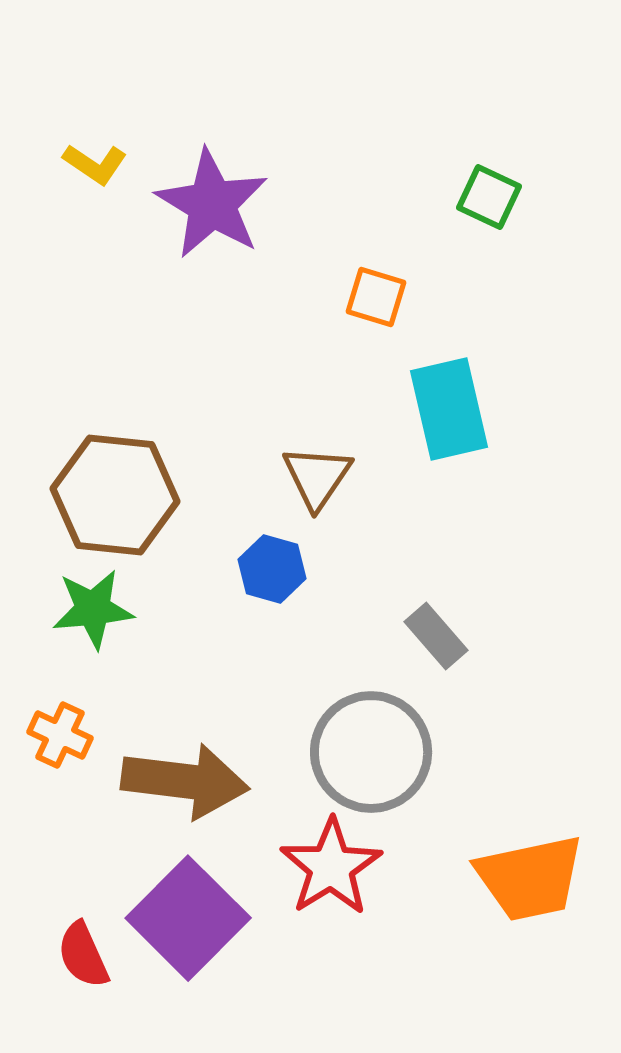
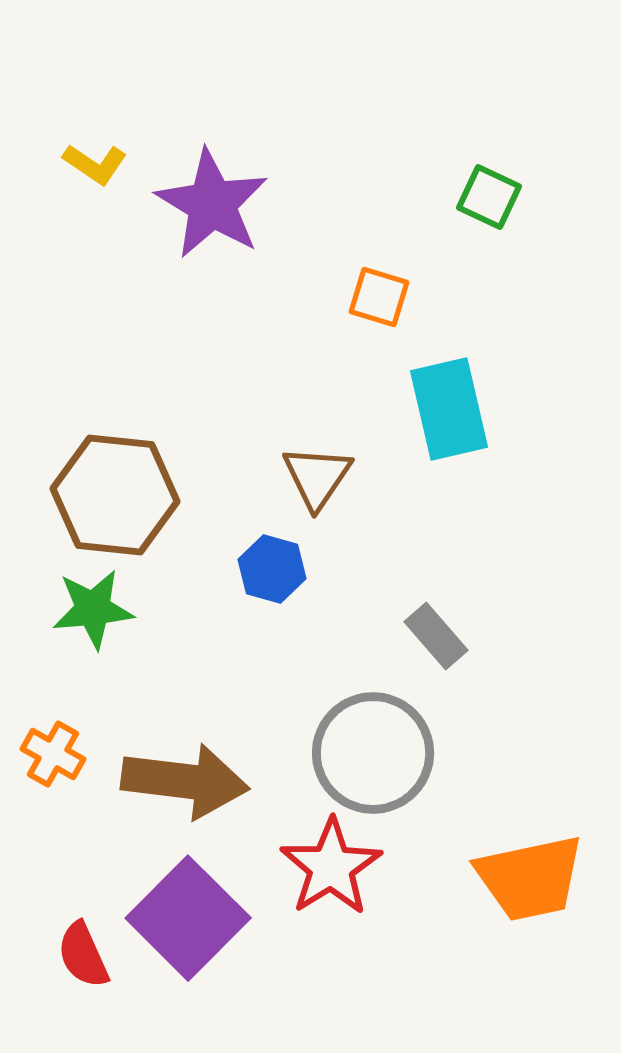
orange square: moved 3 px right
orange cross: moved 7 px left, 19 px down; rotated 4 degrees clockwise
gray circle: moved 2 px right, 1 px down
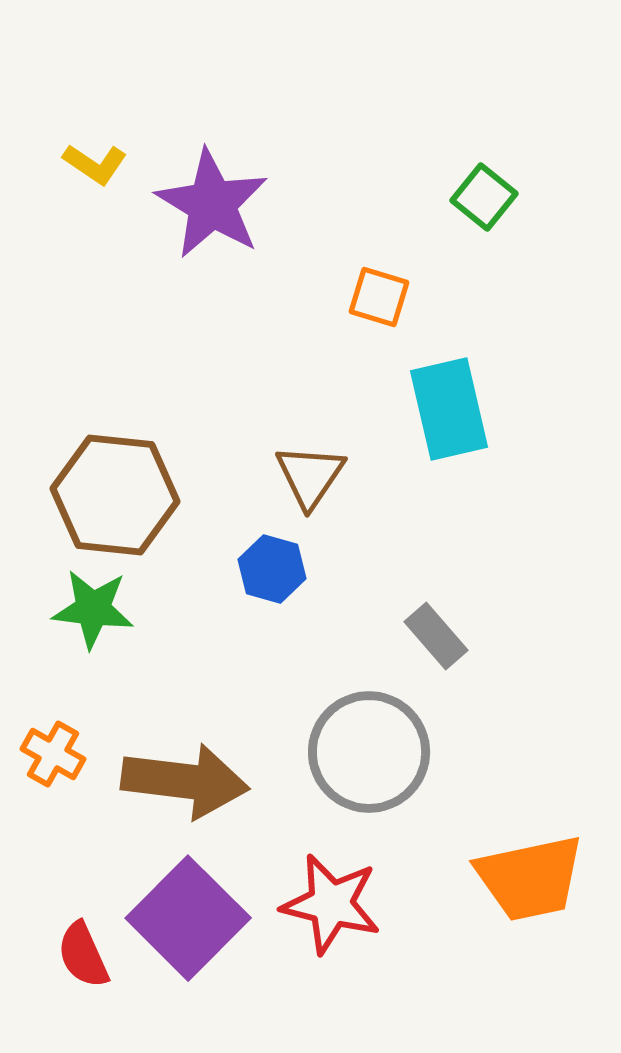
green square: moved 5 px left; rotated 14 degrees clockwise
brown triangle: moved 7 px left, 1 px up
green star: rotated 12 degrees clockwise
gray circle: moved 4 px left, 1 px up
red star: moved 37 px down; rotated 26 degrees counterclockwise
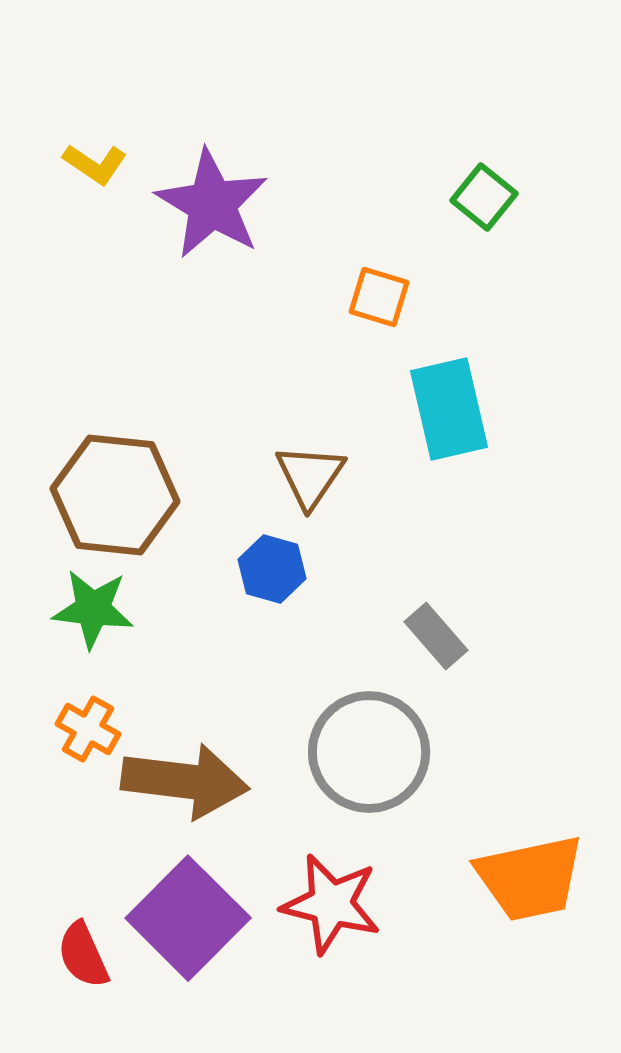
orange cross: moved 35 px right, 25 px up
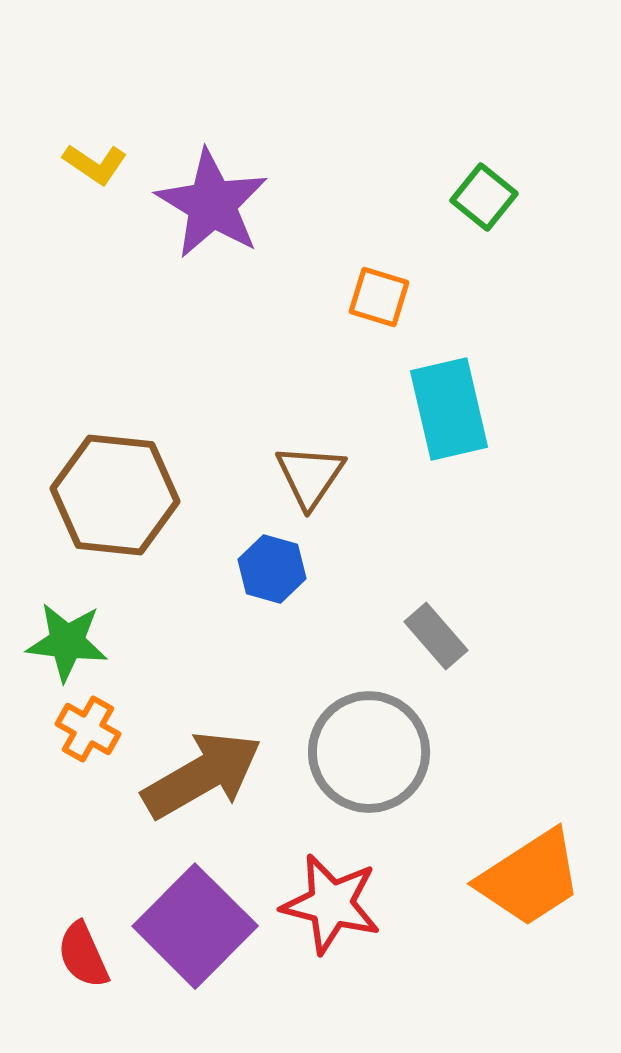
green star: moved 26 px left, 33 px down
brown arrow: moved 17 px right, 6 px up; rotated 37 degrees counterclockwise
orange trapezoid: rotated 21 degrees counterclockwise
purple square: moved 7 px right, 8 px down
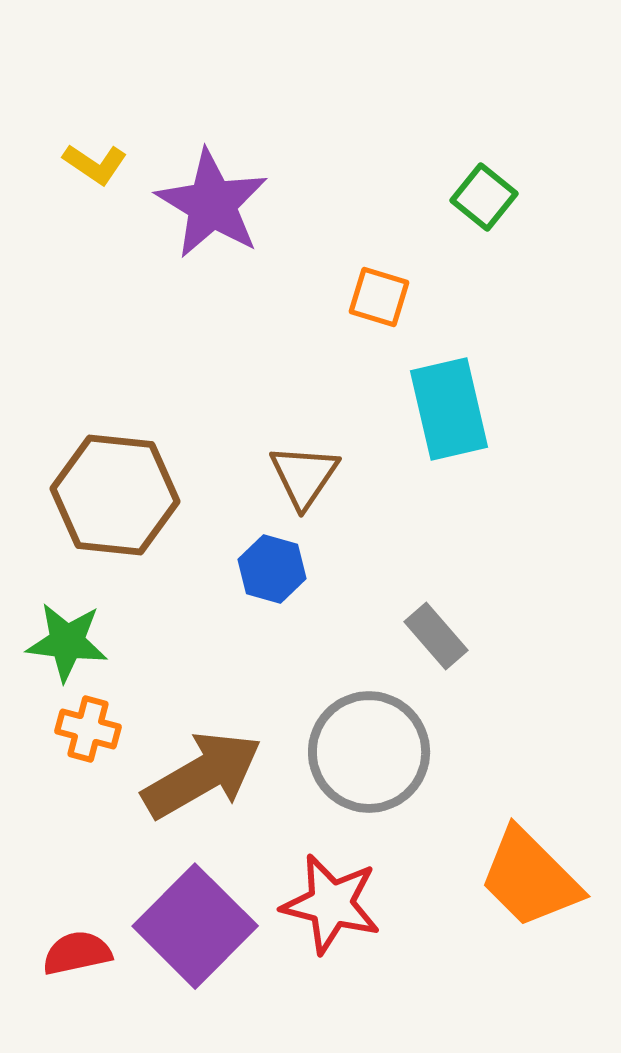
brown triangle: moved 6 px left
orange cross: rotated 14 degrees counterclockwise
orange trapezoid: rotated 78 degrees clockwise
red semicircle: moved 6 px left, 2 px up; rotated 102 degrees clockwise
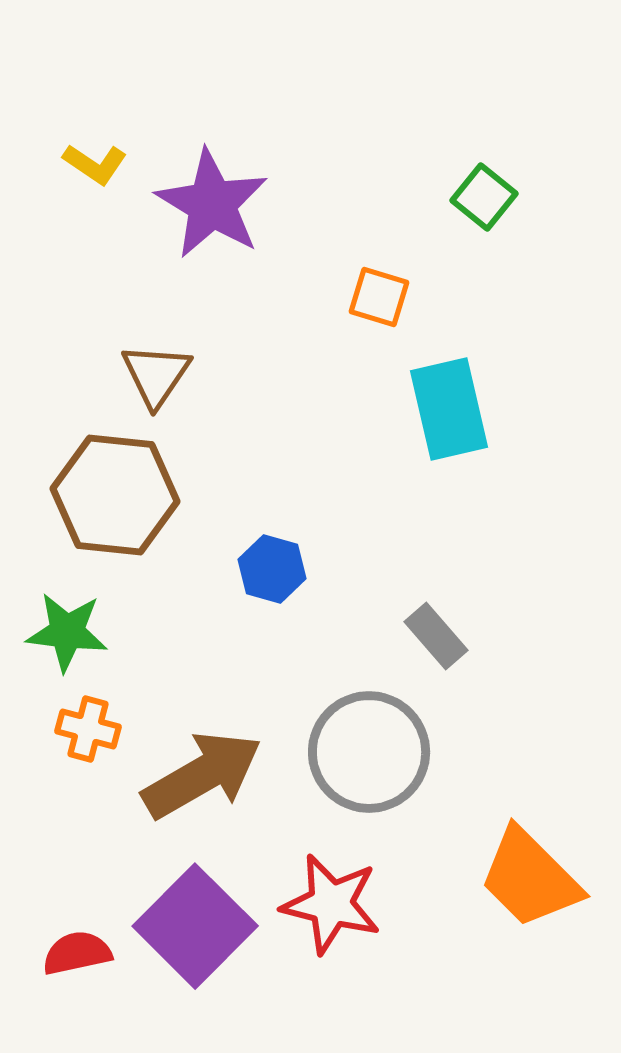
brown triangle: moved 148 px left, 101 px up
green star: moved 10 px up
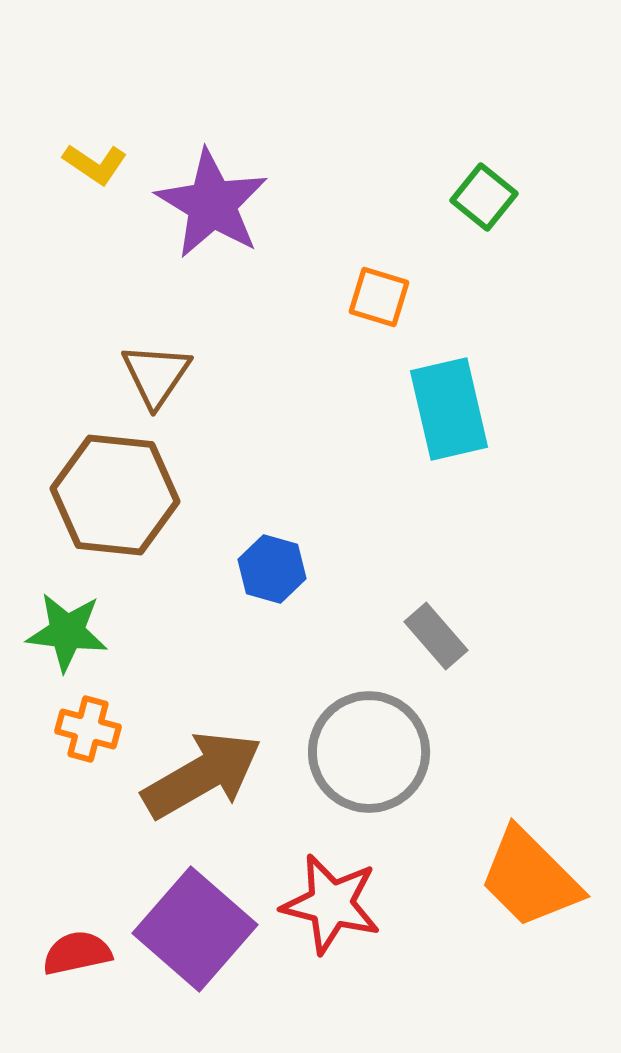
purple square: moved 3 px down; rotated 4 degrees counterclockwise
